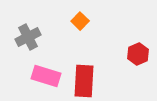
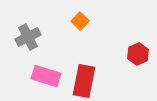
red rectangle: rotated 8 degrees clockwise
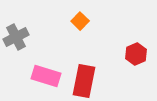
gray cross: moved 12 px left
red hexagon: moved 2 px left
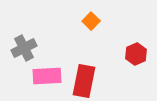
orange square: moved 11 px right
gray cross: moved 8 px right, 11 px down
pink rectangle: moved 1 px right; rotated 20 degrees counterclockwise
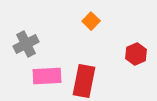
gray cross: moved 2 px right, 4 px up
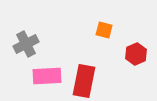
orange square: moved 13 px right, 9 px down; rotated 30 degrees counterclockwise
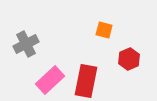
red hexagon: moved 7 px left, 5 px down
pink rectangle: moved 3 px right, 4 px down; rotated 40 degrees counterclockwise
red rectangle: moved 2 px right
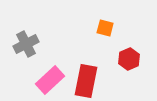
orange square: moved 1 px right, 2 px up
